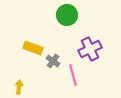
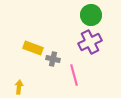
green circle: moved 24 px right
purple cross: moved 7 px up
gray cross: moved 2 px up; rotated 24 degrees counterclockwise
pink line: moved 1 px right
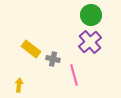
purple cross: rotated 15 degrees counterclockwise
yellow rectangle: moved 2 px left, 1 px down; rotated 18 degrees clockwise
yellow arrow: moved 2 px up
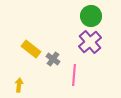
green circle: moved 1 px down
gray cross: rotated 24 degrees clockwise
pink line: rotated 20 degrees clockwise
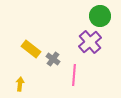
green circle: moved 9 px right
yellow arrow: moved 1 px right, 1 px up
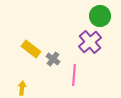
yellow arrow: moved 2 px right, 4 px down
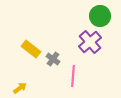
pink line: moved 1 px left, 1 px down
yellow arrow: moved 2 px left; rotated 48 degrees clockwise
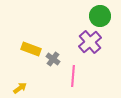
yellow rectangle: rotated 18 degrees counterclockwise
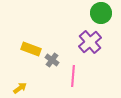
green circle: moved 1 px right, 3 px up
gray cross: moved 1 px left, 1 px down
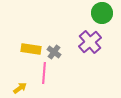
green circle: moved 1 px right
yellow rectangle: rotated 12 degrees counterclockwise
gray cross: moved 2 px right, 8 px up
pink line: moved 29 px left, 3 px up
